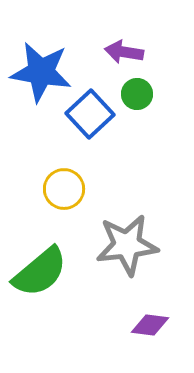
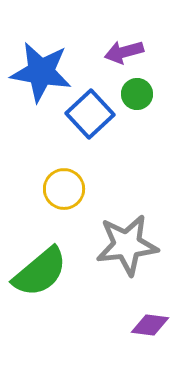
purple arrow: rotated 24 degrees counterclockwise
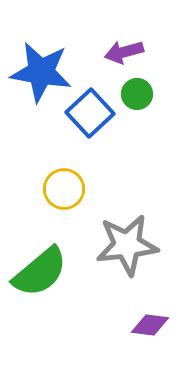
blue square: moved 1 px up
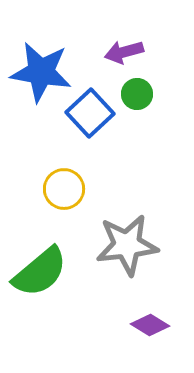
purple diamond: rotated 24 degrees clockwise
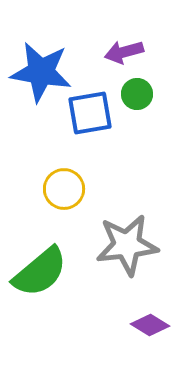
blue square: rotated 33 degrees clockwise
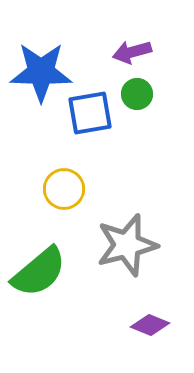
purple arrow: moved 8 px right
blue star: rotated 8 degrees counterclockwise
gray star: rotated 8 degrees counterclockwise
green semicircle: moved 1 px left
purple diamond: rotated 9 degrees counterclockwise
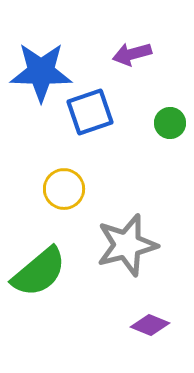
purple arrow: moved 2 px down
green circle: moved 33 px right, 29 px down
blue square: moved 1 px up; rotated 9 degrees counterclockwise
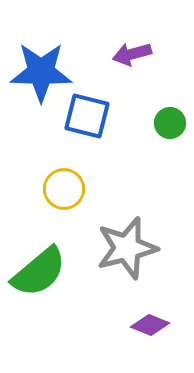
blue square: moved 3 px left, 4 px down; rotated 33 degrees clockwise
gray star: moved 3 px down
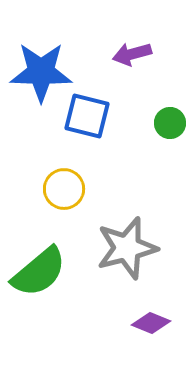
purple diamond: moved 1 px right, 2 px up
